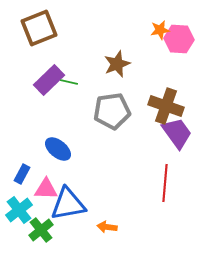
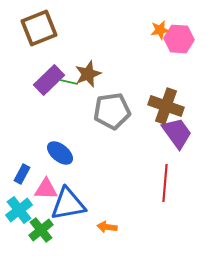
brown star: moved 29 px left, 10 px down
blue ellipse: moved 2 px right, 4 px down
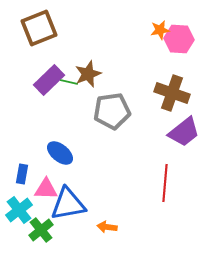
brown cross: moved 6 px right, 13 px up
purple trapezoid: moved 7 px right, 1 px up; rotated 88 degrees clockwise
blue rectangle: rotated 18 degrees counterclockwise
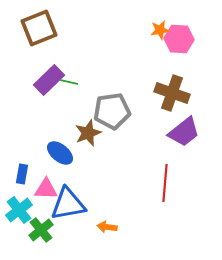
brown star: moved 59 px down
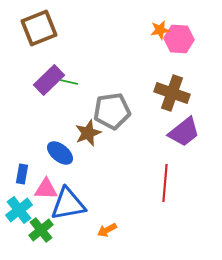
orange arrow: moved 3 px down; rotated 36 degrees counterclockwise
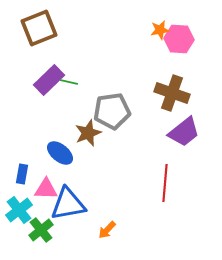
orange arrow: rotated 18 degrees counterclockwise
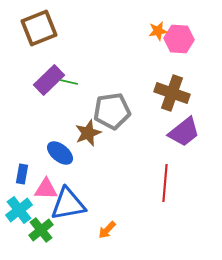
orange star: moved 2 px left, 1 px down
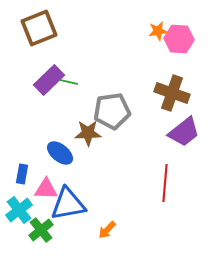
brown star: rotated 20 degrees clockwise
